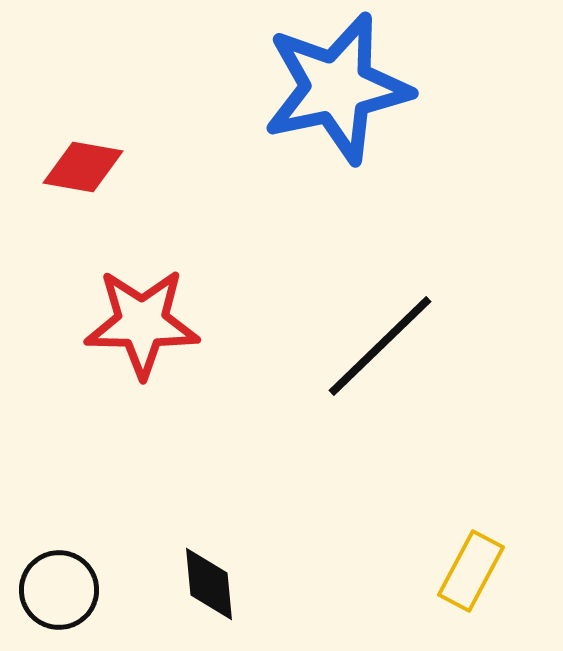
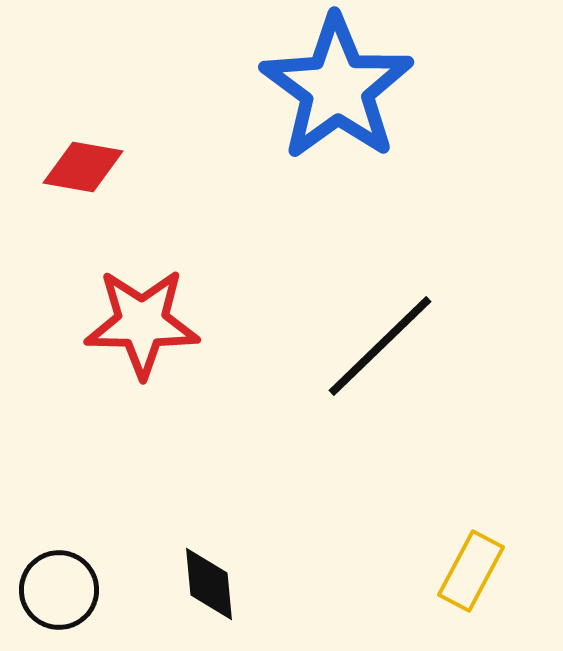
blue star: rotated 24 degrees counterclockwise
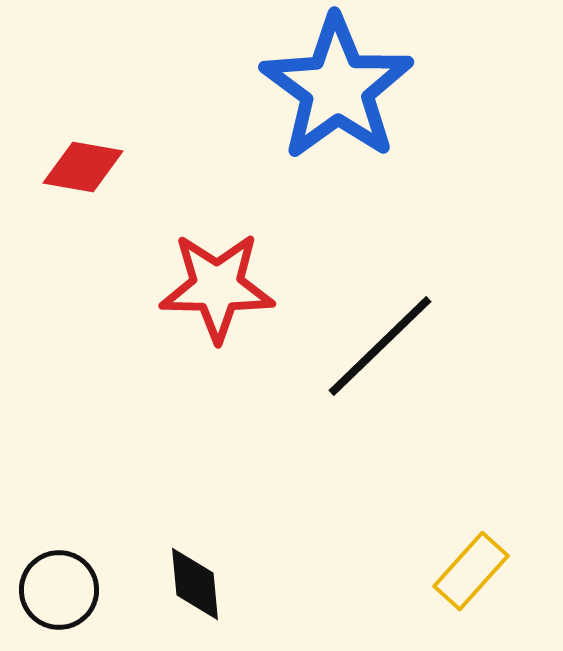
red star: moved 75 px right, 36 px up
yellow rectangle: rotated 14 degrees clockwise
black diamond: moved 14 px left
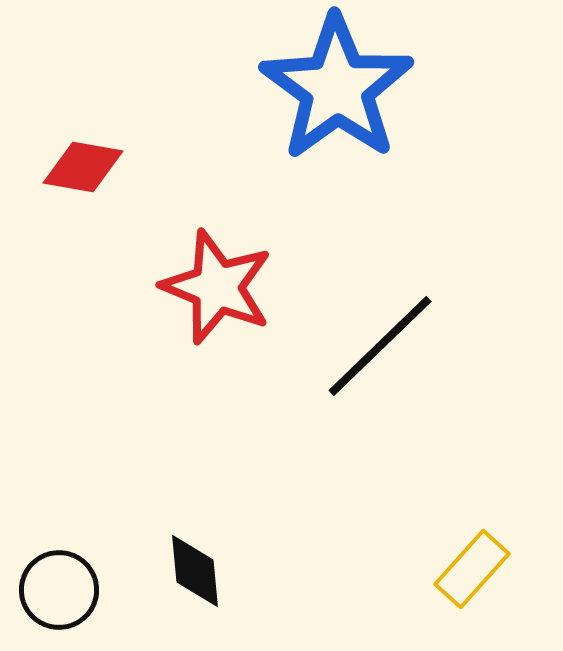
red star: rotated 21 degrees clockwise
yellow rectangle: moved 1 px right, 2 px up
black diamond: moved 13 px up
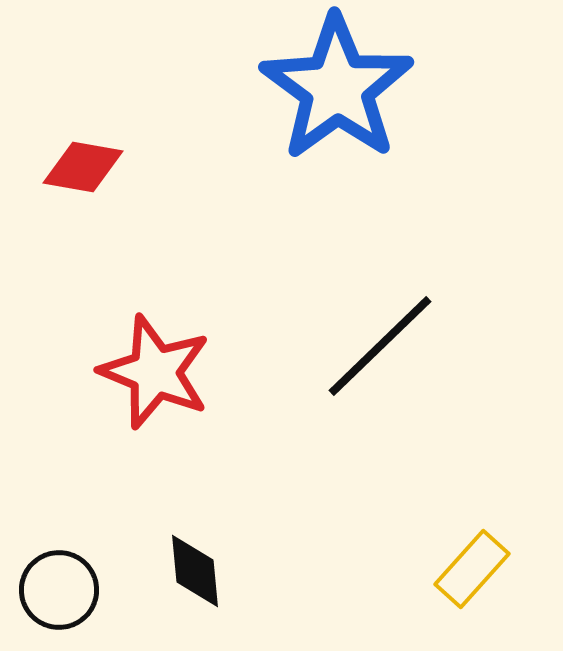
red star: moved 62 px left, 85 px down
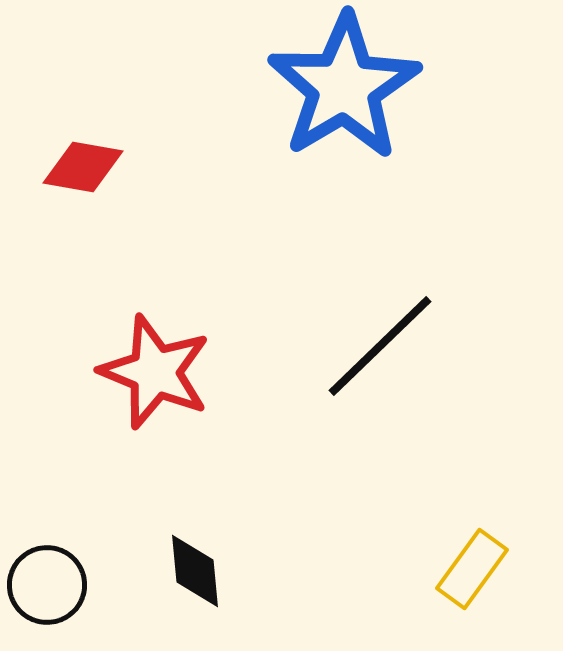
blue star: moved 7 px right, 1 px up; rotated 5 degrees clockwise
yellow rectangle: rotated 6 degrees counterclockwise
black circle: moved 12 px left, 5 px up
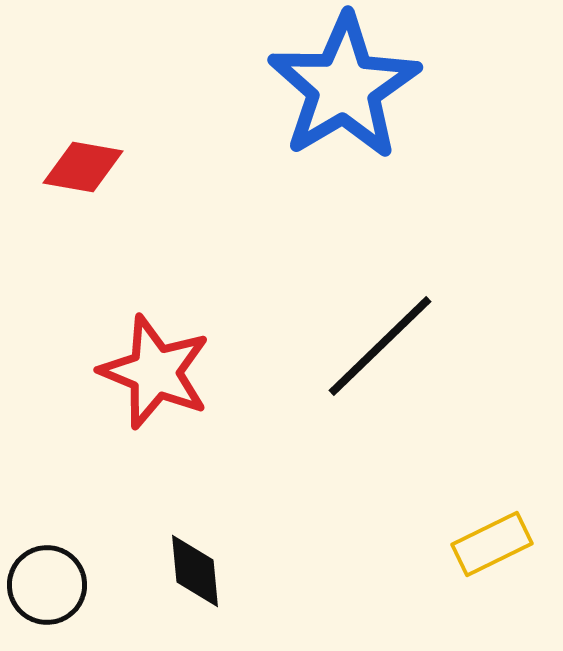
yellow rectangle: moved 20 px right, 25 px up; rotated 28 degrees clockwise
